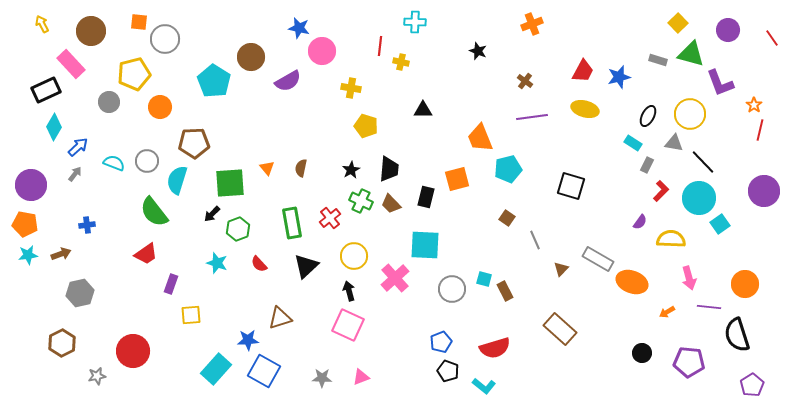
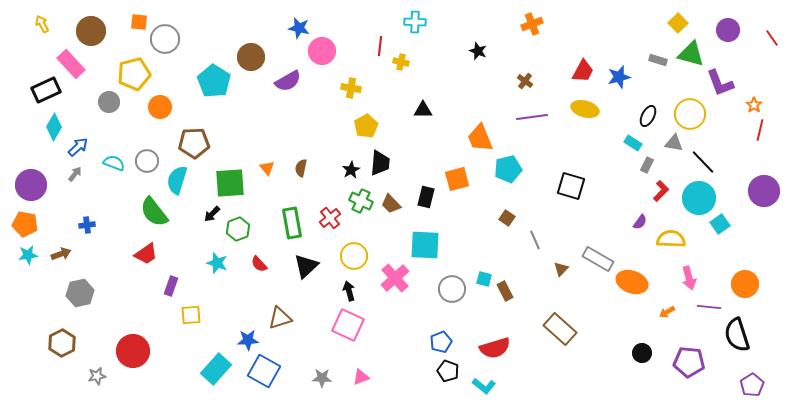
yellow pentagon at (366, 126): rotated 25 degrees clockwise
black trapezoid at (389, 169): moved 9 px left, 6 px up
purple rectangle at (171, 284): moved 2 px down
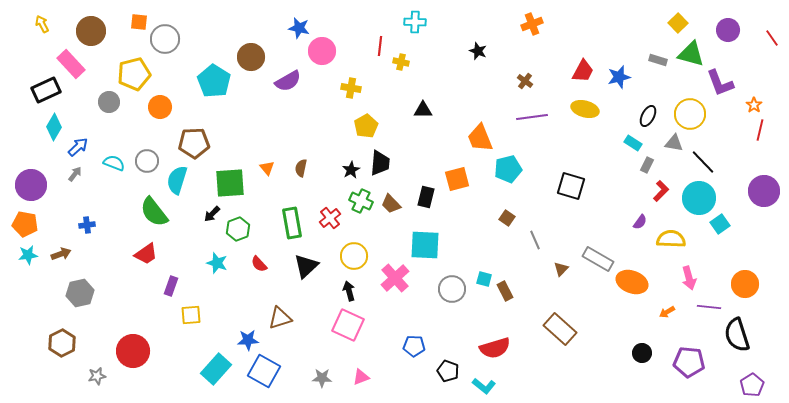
blue pentagon at (441, 342): moved 27 px left, 4 px down; rotated 25 degrees clockwise
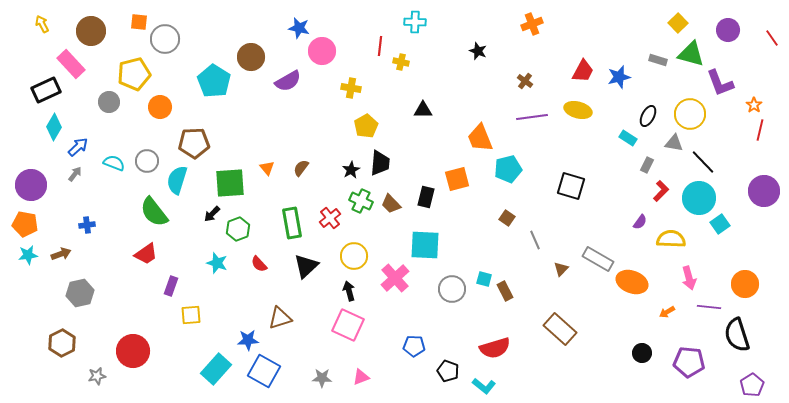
yellow ellipse at (585, 109): moved 7 px left, 1 px down
cyan rectangle at (633, 143): moved 5 px left, 5 px up
brown semicircle at (301, 168): rotated 24 degrees clockwise
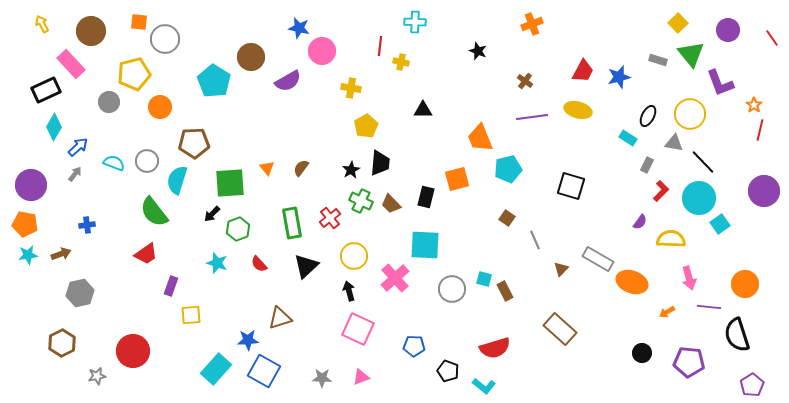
green triangle at (691, 54): rotated 36 degrees clockwise
pink square at (348, 325): moved 10 px right, 4 px down
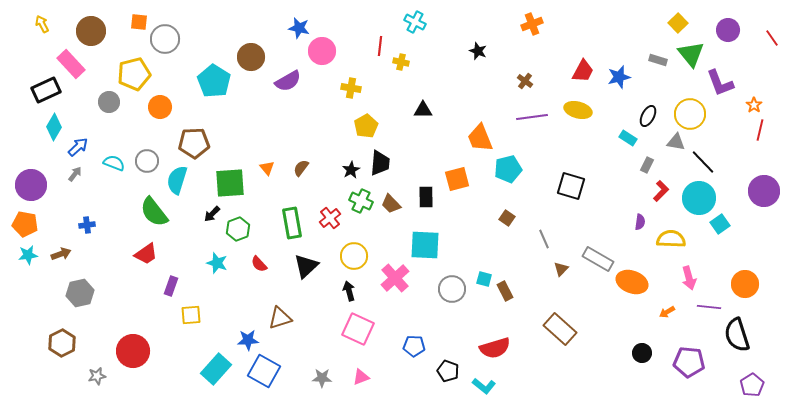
cyan cross at (415, 22): rotated 25 degrees clockwise
gray triangle at (674, 143): moved 2 px right, 1 px up
black rectangle at (426, 197): rotated 15 degrees counterclockwise
purple semicircle at (640, 222): rotated 28 degrees counterclockwise
gray line at (535, 240): moved 9 px right, 1 px up
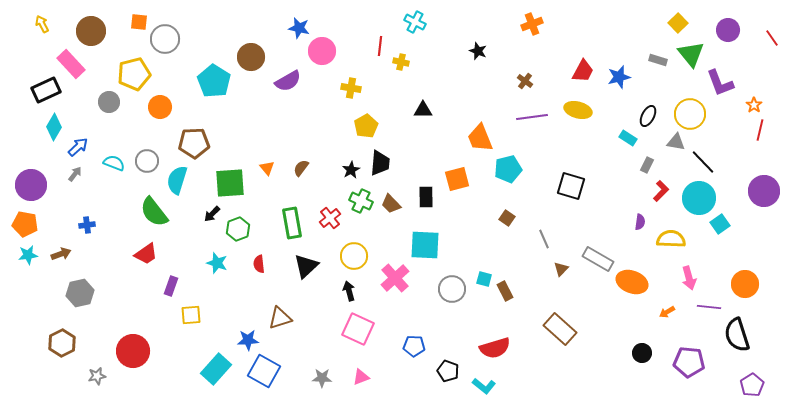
red semicircle at (259, 264): rotated 36 degrees clockwise
